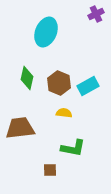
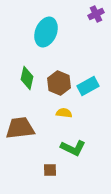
green L-shape: rotated 15 degrees clockwise
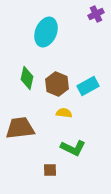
brown hexagon: moved 2 px left, 1 px down
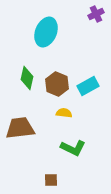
brown square: moved 1 px right, 10 px down
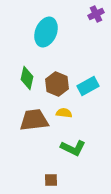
brown trapezoid: moved 14 px right, 8 px up
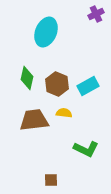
green L-shape: moved 13 px right, 1 px down
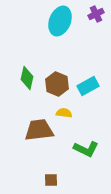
cyan ellipse: moved 14 px right, 11 px up
brown trapezoid: moved 5 px right, 10 px down
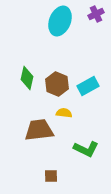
brown square: moved 4 px up
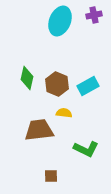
purple cross: moved 2 px left, 1 px down; rotated 14 degrees clockwise
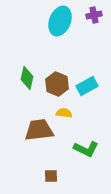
cyan rectangle: moved 1 px left
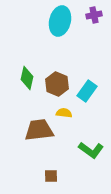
cyan ellipse: rotated 8 degrees counterclockwise
cyan rectangle: moved 5 px down; rotated 25 degrees counterclockwise
green L-shape: moved 5 px right, 1 px down; rotated 10 degrees clockwise
